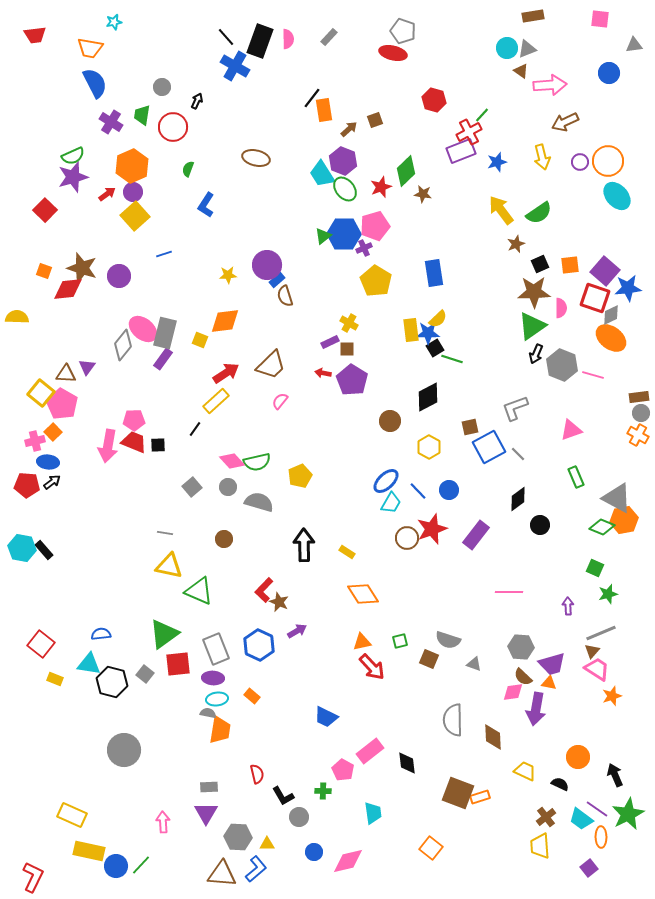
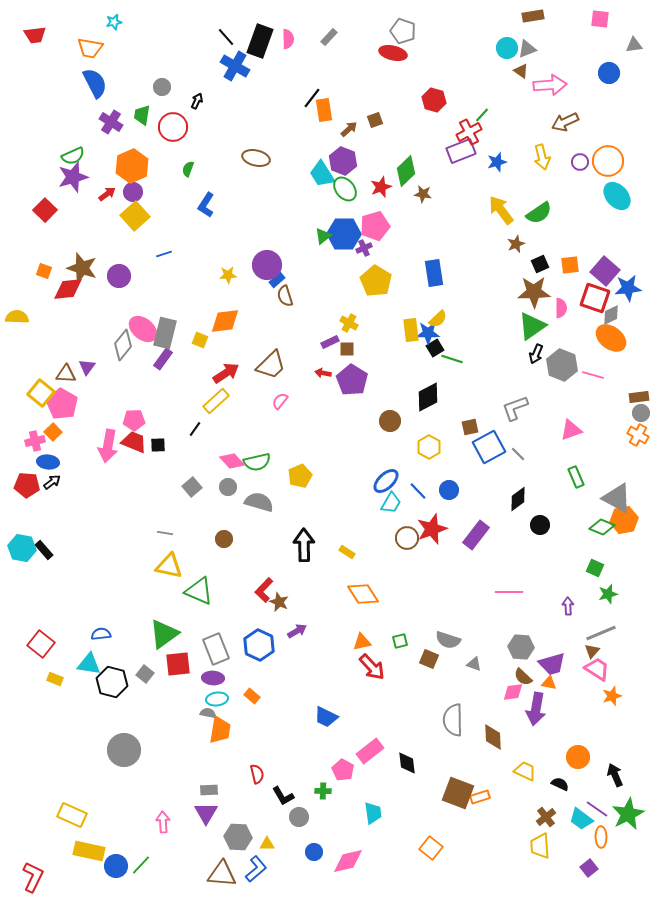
gray rectangle at (209, 787): moved 3 px down
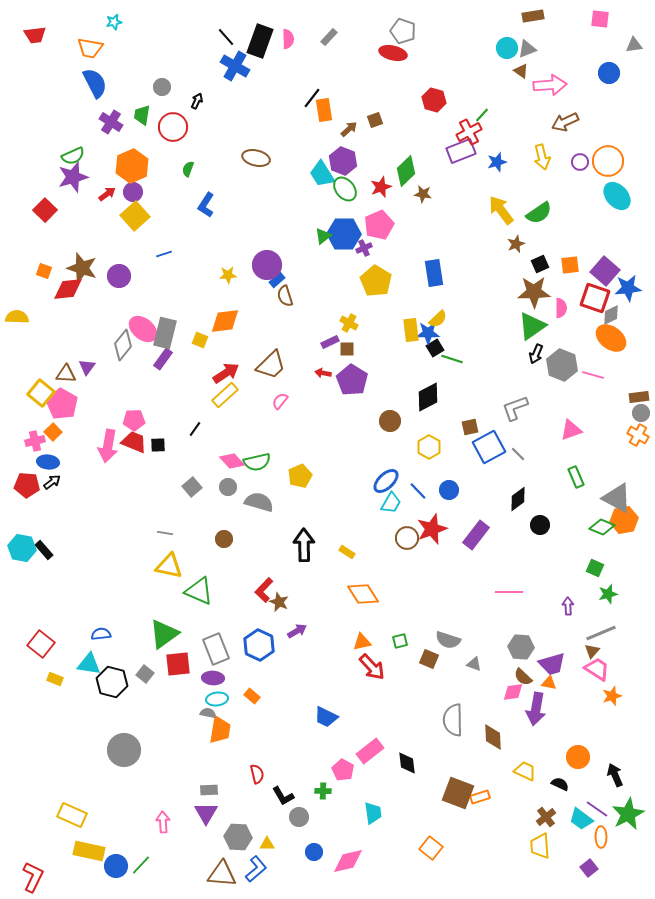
pink pentagon at (375, 226): moved 4 px right, 1 px up; rotated 8 degrees counterclockwise
yellow rectangle at (216, 401): moved 9 px right, 6 px up
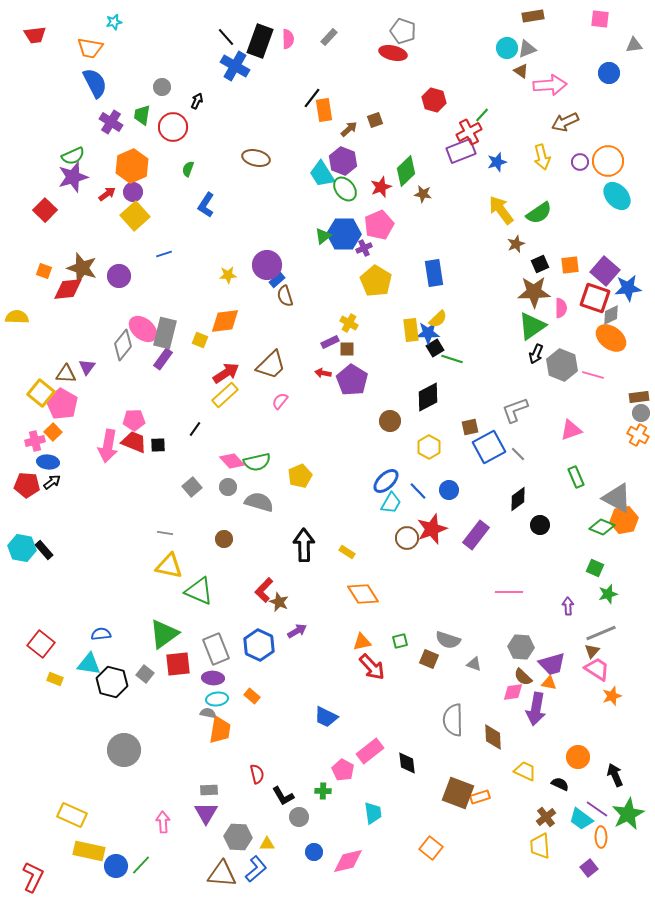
gray L-shape at (515, 408): moved 2 px down
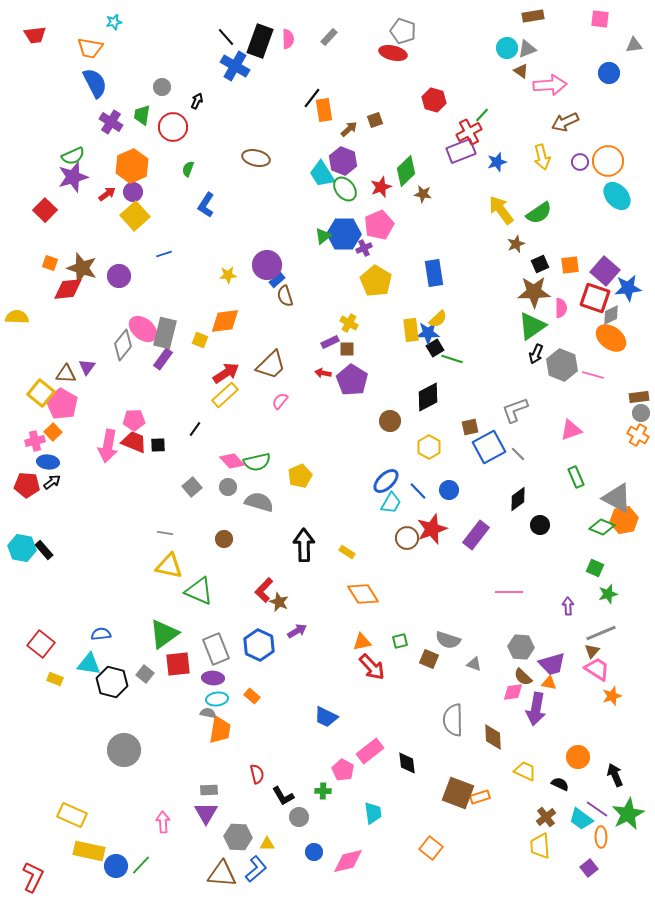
orange square at (44, 271): moved 6 px right, 8 px up
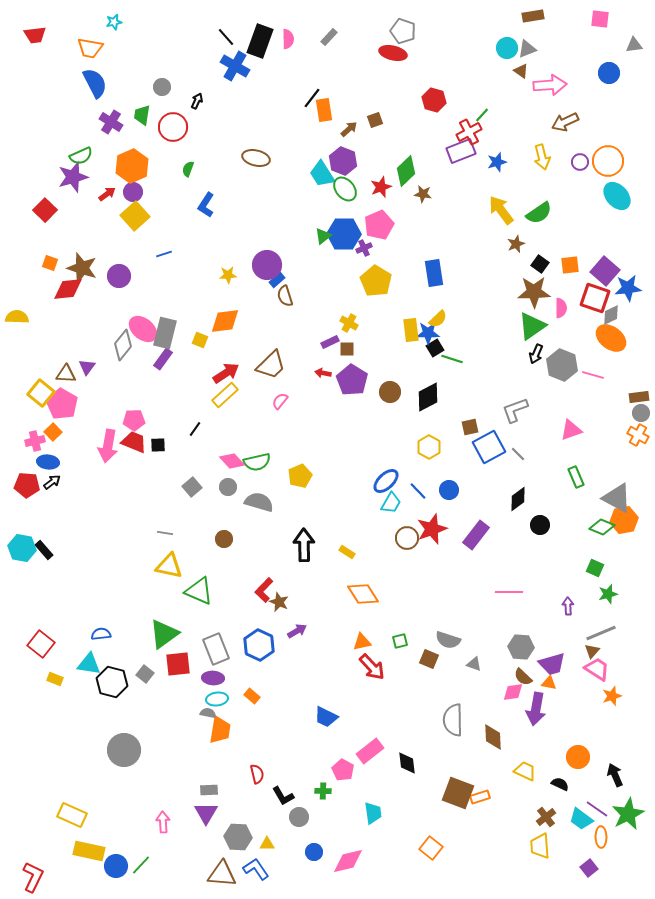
green semicircle at (73, 156): moved 8 px right
black square at (540, 264): rotated 30 degrees counterclockwise
brown circle at (390, 421): moved 29 px up
blue L-shape at (256, 869): rotated 84 degrees counterclockwise
